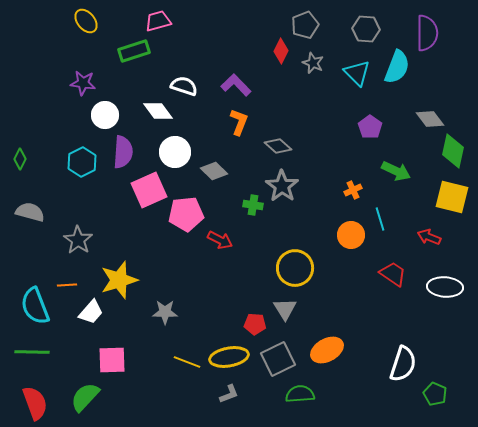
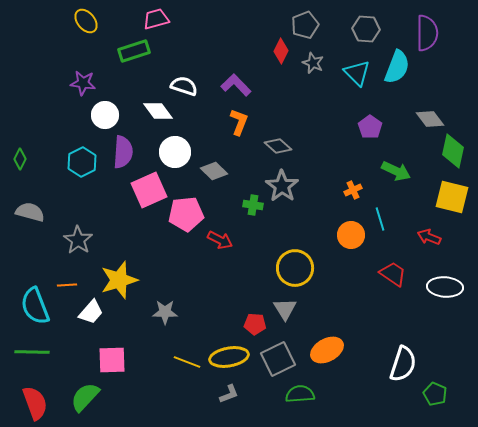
pink trapezoid at (158, 21): moved 2 px left, 2 px up
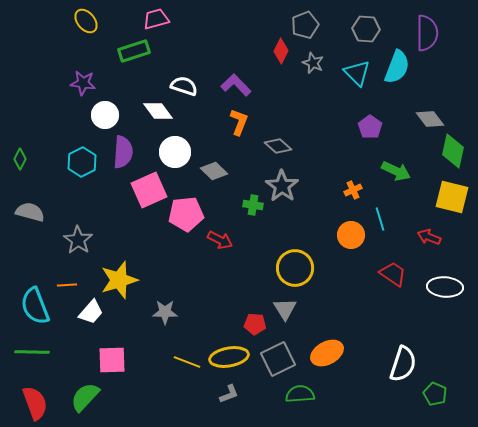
orange ellipse at (327, 350): moved 3 px down
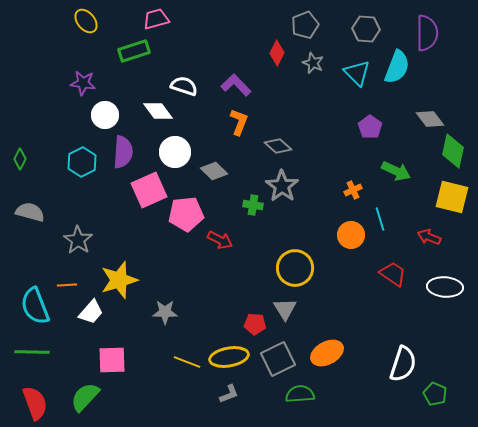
red diamond at (281, 51): moved 4 px left, 2 px down
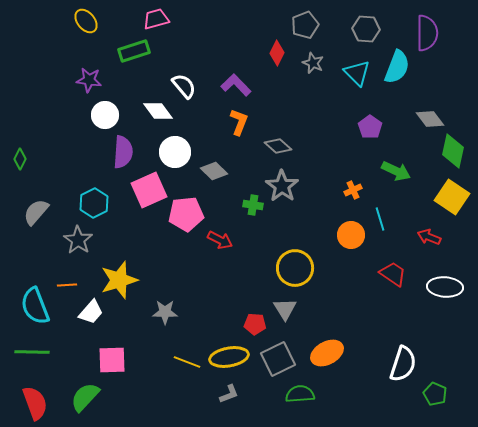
purple star at (83, 83): moved 6 px right, 3 px up
white semicircle at (184, 86): rotated 32 degrees clockwise
cyan hexagon at (82, 162): moved 12 px right, 41 px down
yellow square at (452, 197): rotated 20 degrees clockwise
gray semicircle at (30, 212): moved 6 px right; rotated 64 degrees counterclockwise
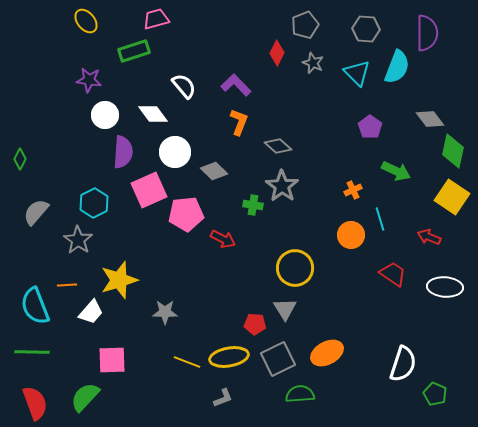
white diamond at (158, 111): moved 5 px left, 3 px down
red arrow at (220, 240): moved 3 px right, 1 px up
gray L-shape at (229, 394): moved 6 px left, 4 px down
